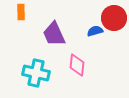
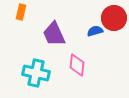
orange rectangle: rotated 14 degrees clockwise
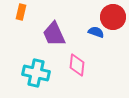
red circle: moved 1 px left, 1 px up
blue semicircle: moved 1 px right, 1 px down; rotated 35 degrees clockwise
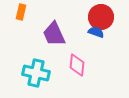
red circle: moved 12 px left
